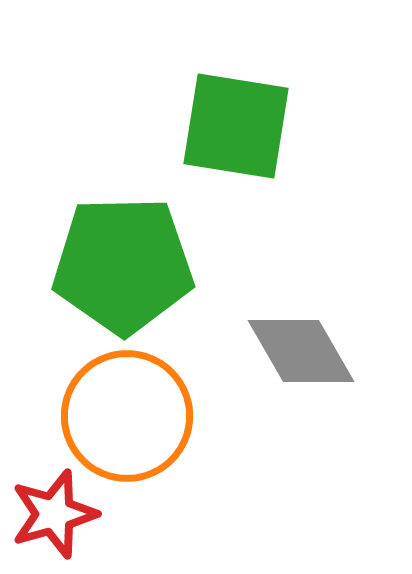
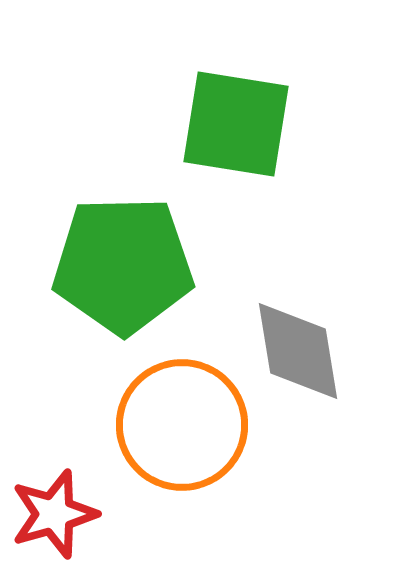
green square: moved 2 px up
gray diamond: moved 3 px left; rotated 21 degrees clockwise
orange circle: moved 55 px right, 9 px down
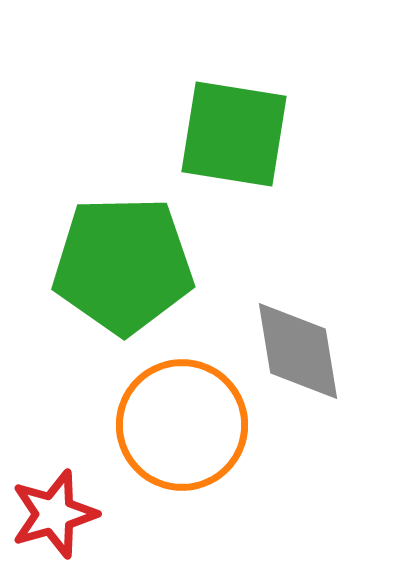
green square: moved 2 px left, 10 px down
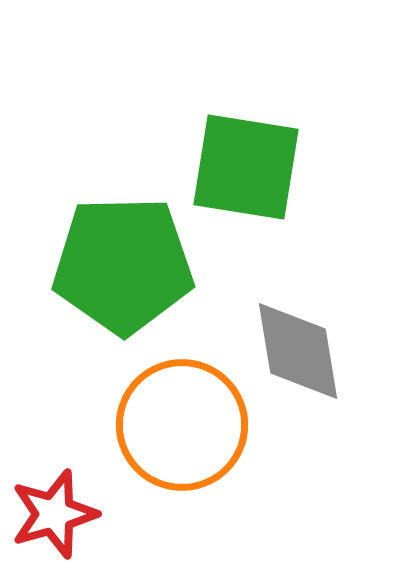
green square: moved 12 px right, 33 px down
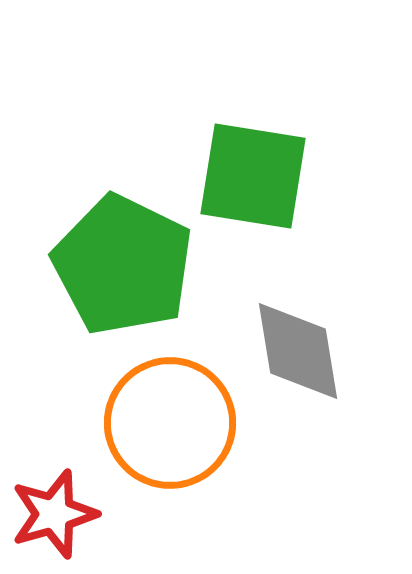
green square: moved 7 px right, 9 px down
green pentagon: rotated 27 degrees clockwise
orange circle: moved 12 px left, 2 px up
